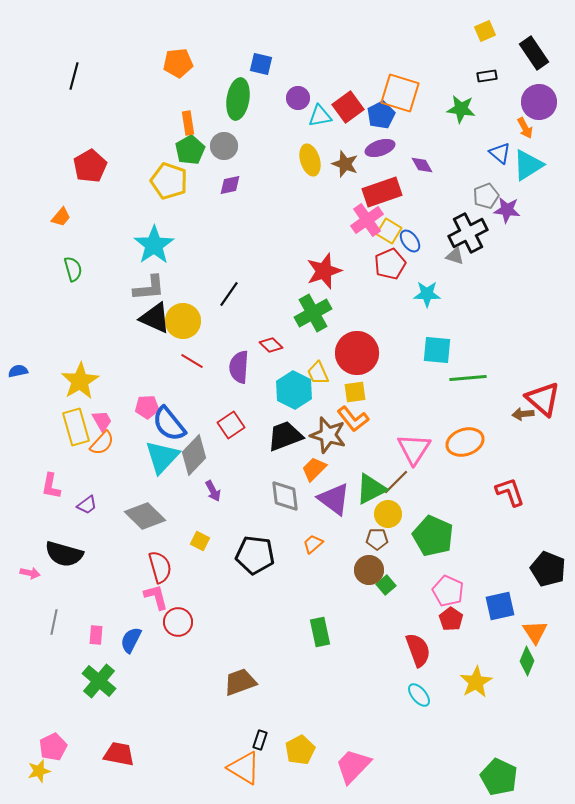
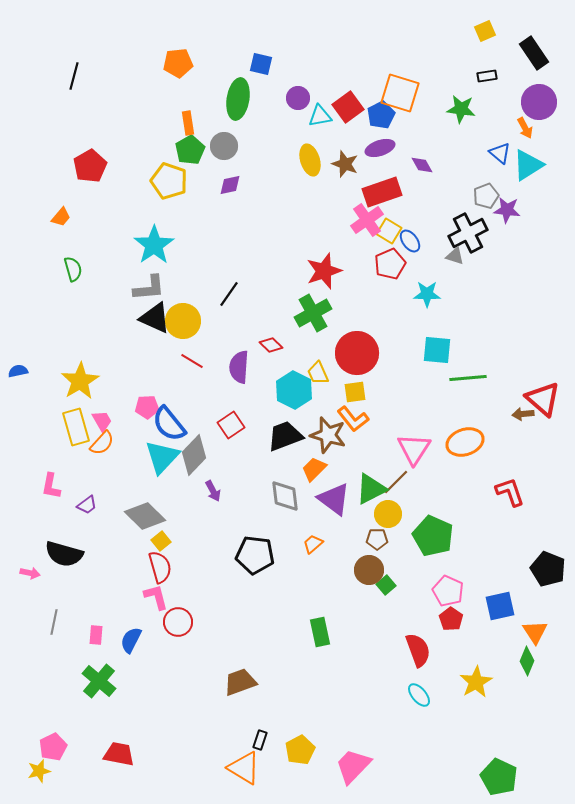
yellow square at (200, 541): moved 39 px left; rotated 24 degrees clockwise
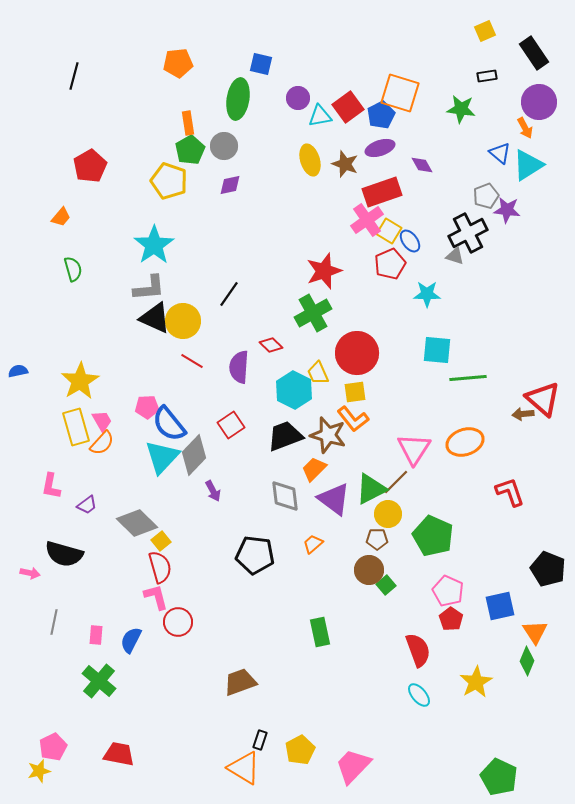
gray diamond at (145, 516): moved 8 px left, 7 px down
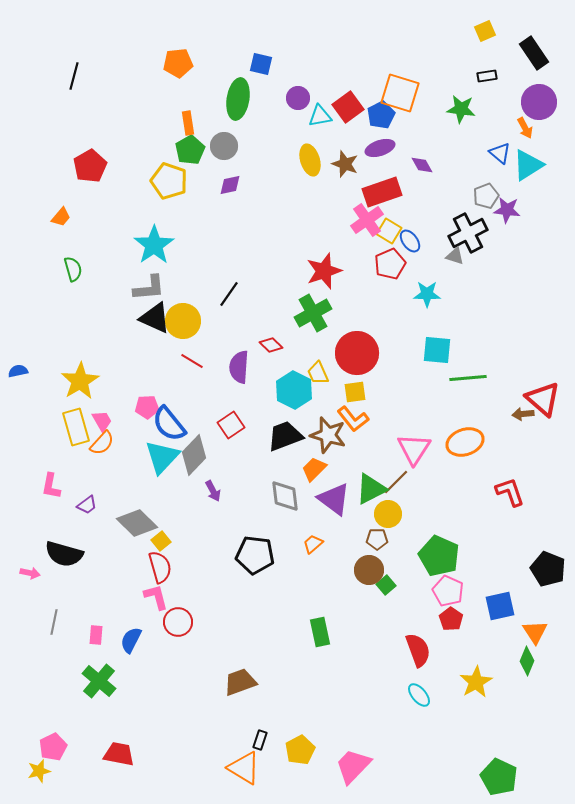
green pentagon at (433, 536): moved 6 px right, 20 px down
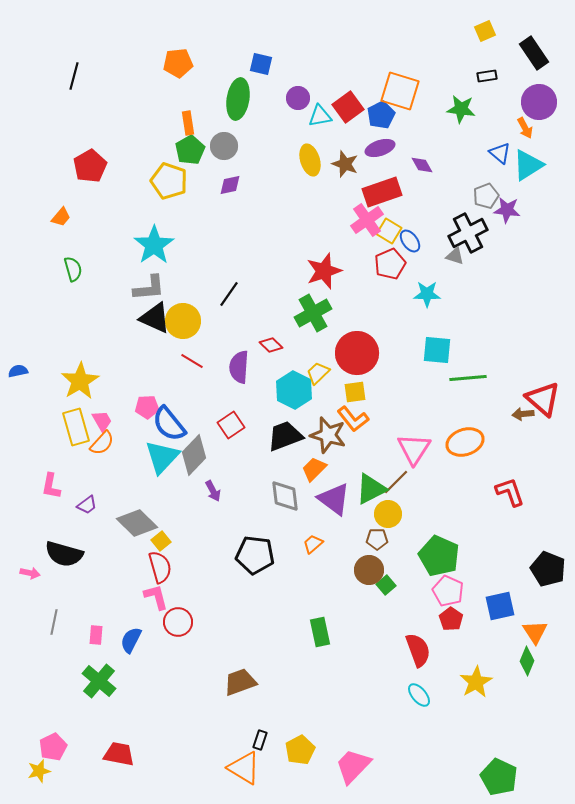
orange square at (400, 93): moved 2 px up
yellow trapezoid at (318, 373): rotated 70 degrees clockwise
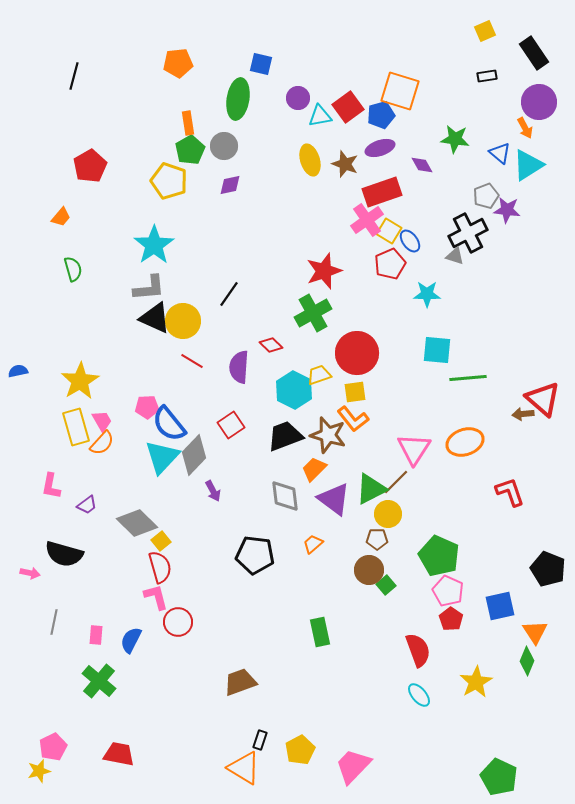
green star at (461, 109): moved 6 px left, 30 px down
blue pentagon at (381, 115): rotated 12 degrees clockwise
yellow trapezoid at (318, 373): moved 1 px right, 2 px down; rotated 25 degrees clockwise
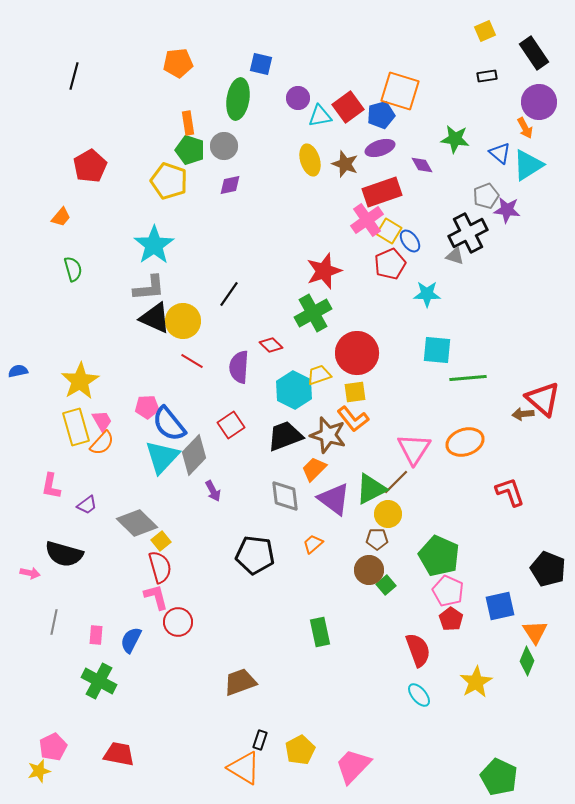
green pentagon at (190, 150): rotated 24 degrees counterclockwise
green cross at (99, 681): rotated 12 degrees counterclockwise
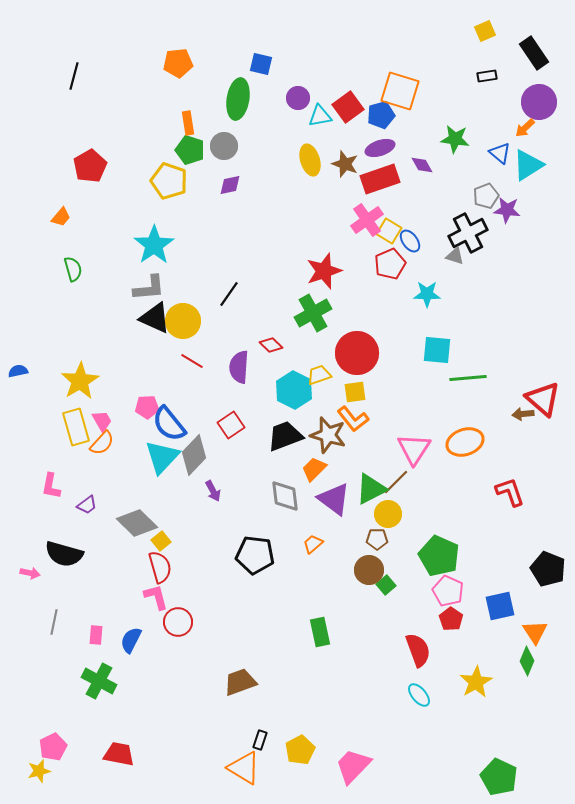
orange arrow at (525, 128): rotated 75 degrees clockwise
red rectangle at (382, 192): moved 2 px left, 13 px up
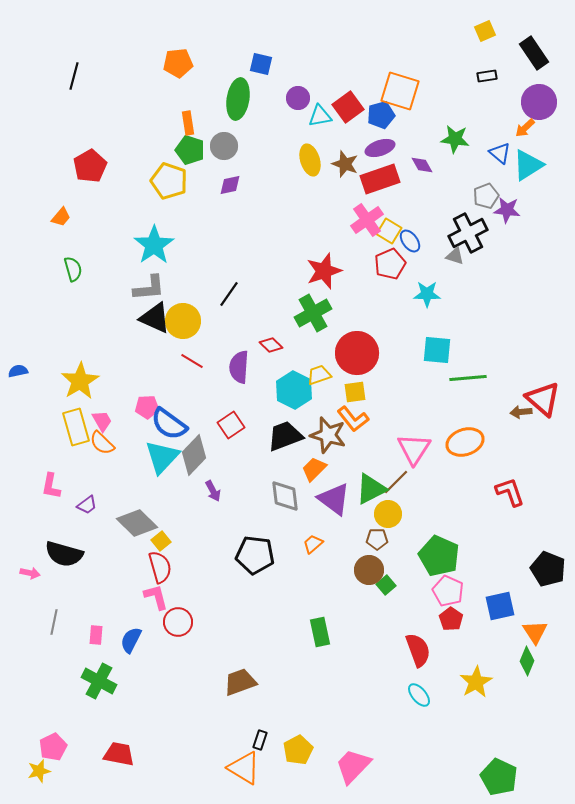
brown arrow at (523, 414): moved 2 px left, 2 px up
blue semicircle at (169, 424): rotated 15 degrees counterclockwise
orange semicircle at (102, 443): rotated 92 degrees clockwise
yellow pentagon at (300, 750): moved 2 px left
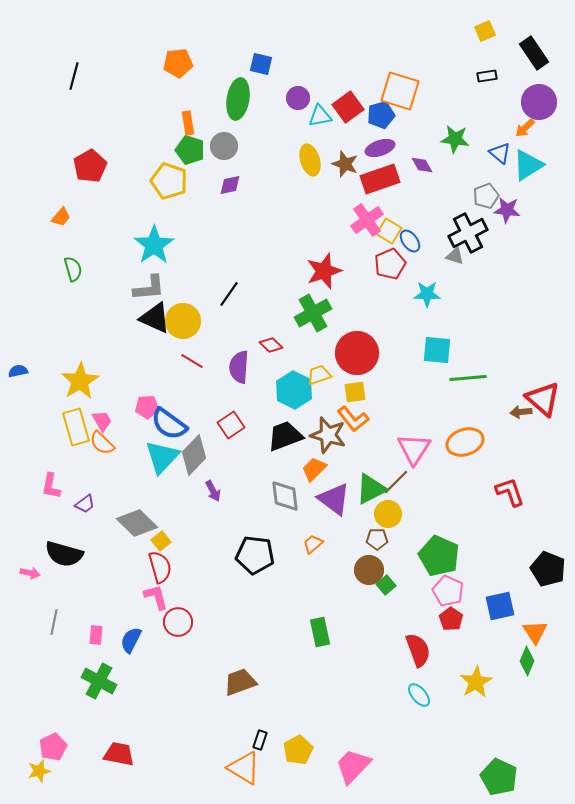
purple trapezoid at (87, 505): moved 2 px left, 1 px up
